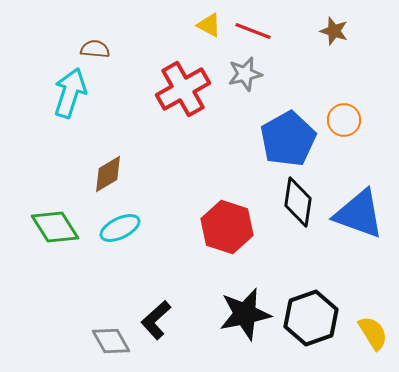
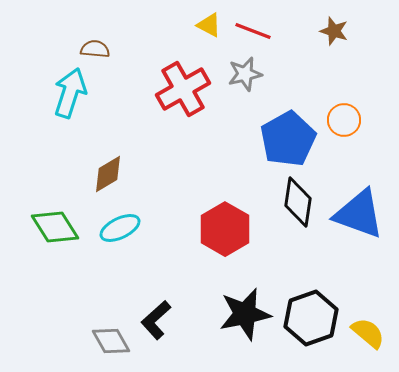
red hexagon: moved 2 px left, 2 px down; rotated 12 degrees clockwise
yellow semicircle: moved 5 px left; rotated 18 degrees counterclockwise
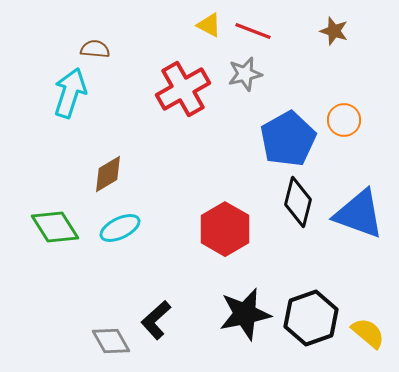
black diamond: rotated 6 degrees clockwise
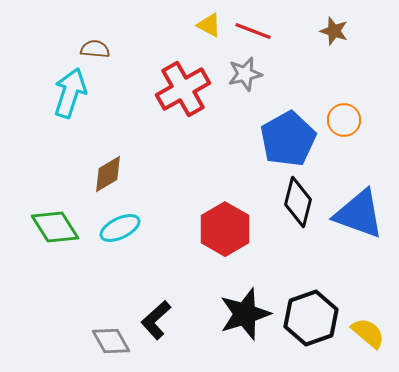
black star: rotated 6 degrees counterclockwise
